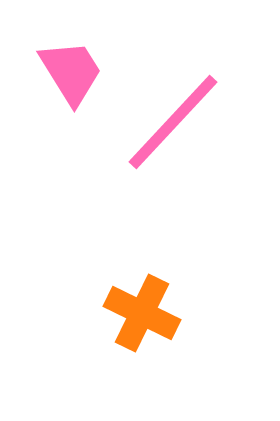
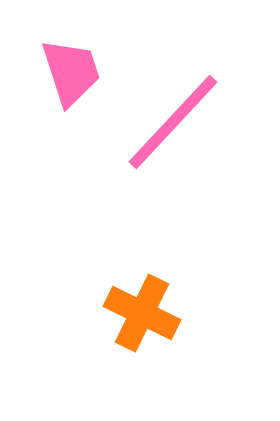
pink trapezoid: rotated 14 degrees clockwise
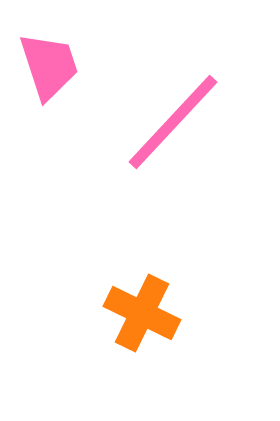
pink trapezoid: moved 22 px left, 6 px up
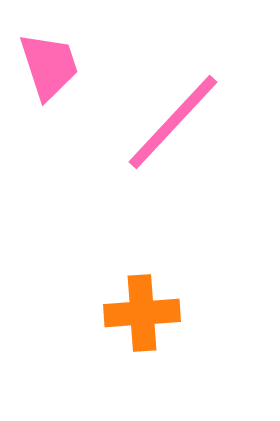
orange cross: rotated 30 degrees counterclockwise
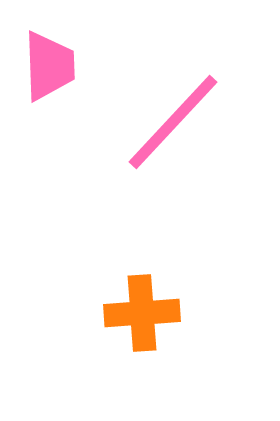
pink trapezoid: rotated 16 degrees clockwise
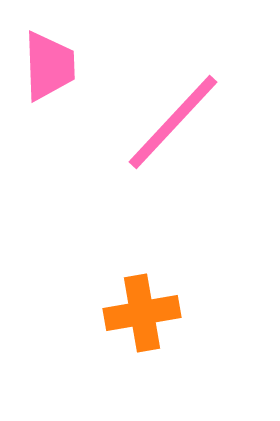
orange cross: rotated 6 degrees counterclockwise
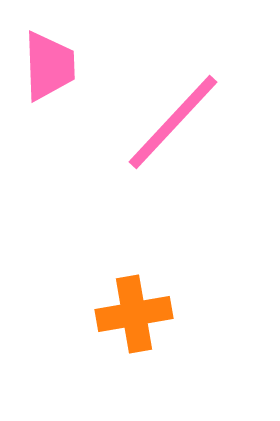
orange cross: moved 8 px left, 1 px down
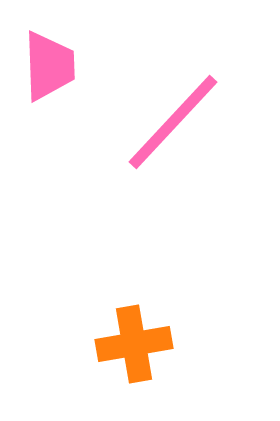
orange cross: moved 30 px down
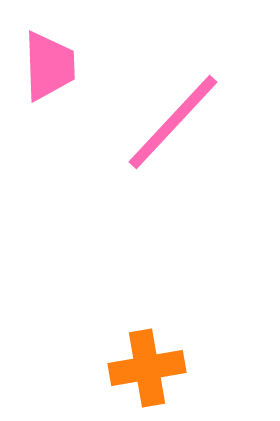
orange cross: moved 13 px right, 24 px down
